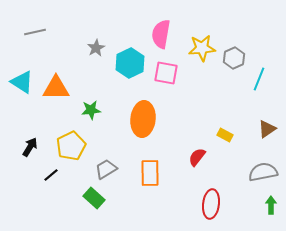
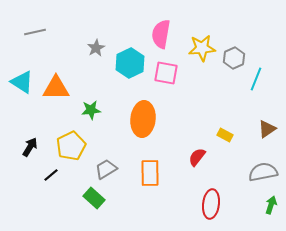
cyan line: moved 3 px left
green arrow: rotated 18 degrees clockwise
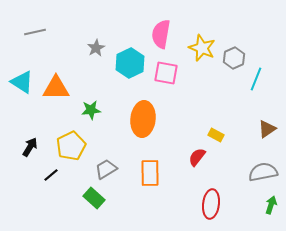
yellow star: rotated 28 degrees clockwise
yellow rectangle: moved 9 px left
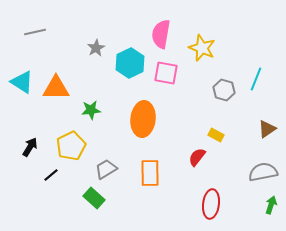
gray hexagon: moved 10 px left, 32 px down; rotated 20 degrees counterclockwise
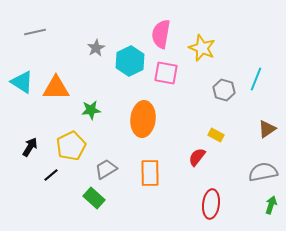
cyan hexagon: moved 2 px up
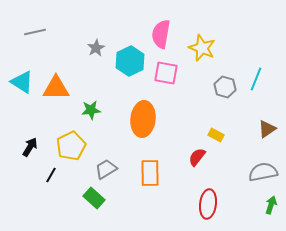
gray hexagon: moved 1 px right, 3 px up
black line: rotated 21 degrees counterclockwise
red ellipse: moved 3 px left
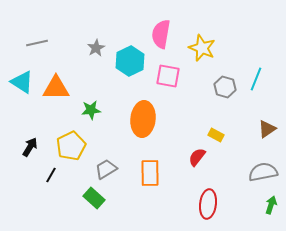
gray line: moved 2 px right, 11 px down
pink square: moved 2 px right, 3 px down
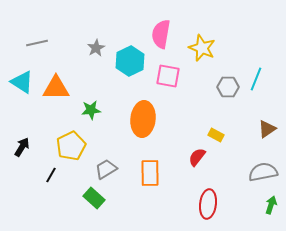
gray hexagon: moved 3 px right; rotated 15 degrees counterclockwise
black arrow: moved 8 px left
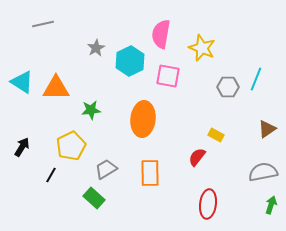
gray line: moved 6 px right, 19 px up
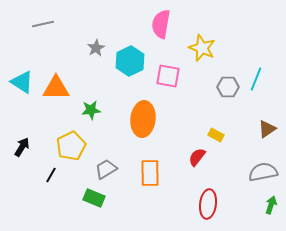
pink semicircle: moved 10 px up
green rectangle: rotated 20 degrees counterclockwise
